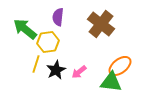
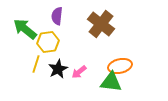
purple semicircle: moved 1 px left, 1 px up
orange ellipse: rotated 25 degrees clockwise
black star: moved 2 px right, 1 px up
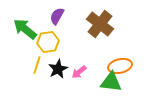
purple semicircle: rotated 24 degrees clockwise
brown cross: moved 1 px left
yellow line: moved 1 px right, 1 px down
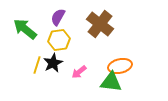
purple semicircle: moved 1 px right, 1 px down
yellow hexagon: moved 11 px right, 2 px up
black star: moved 5 px left, 6 px up
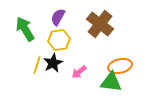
green arrow: rotated 20 degrees clockwise
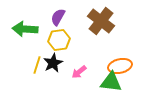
brown cross: moved 1 px right, 3 px up
green arrow: rotated 55 degrees counterclockwise
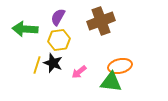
brown cross: rotated 32 degrees clockwise
black star: rotated 24 degrees counterclockwise
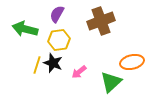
purple semicircle: moved 1 px left, 3 px up
green arrow: rotated 10 degrees clockwise
orange ellipse: moved 12 px right, 4 px up
green triangle: rotated 50 degrees counterclockwise
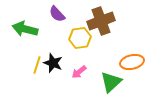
purple semicircle: rotated 72 degrees counterclockwise
yellow hexagon: moved 21 px right, 2 px up
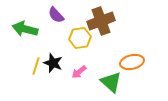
purple semicircle: moved 1 px left, 1 px down
yellow line: moved 1 px left, 1 px down
green triangle: rotated 35 degrees counterclockwise
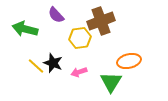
orange ellipse: moved 3 px left, 1 px up
yellow line: rotated 66 degrees counterclockwise
pink arrow: rotated 21 degrees clockwise
green triangle: rotated 20 degrees clockwise
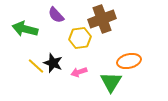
brown cross: moved 1 px right, 2 px up
